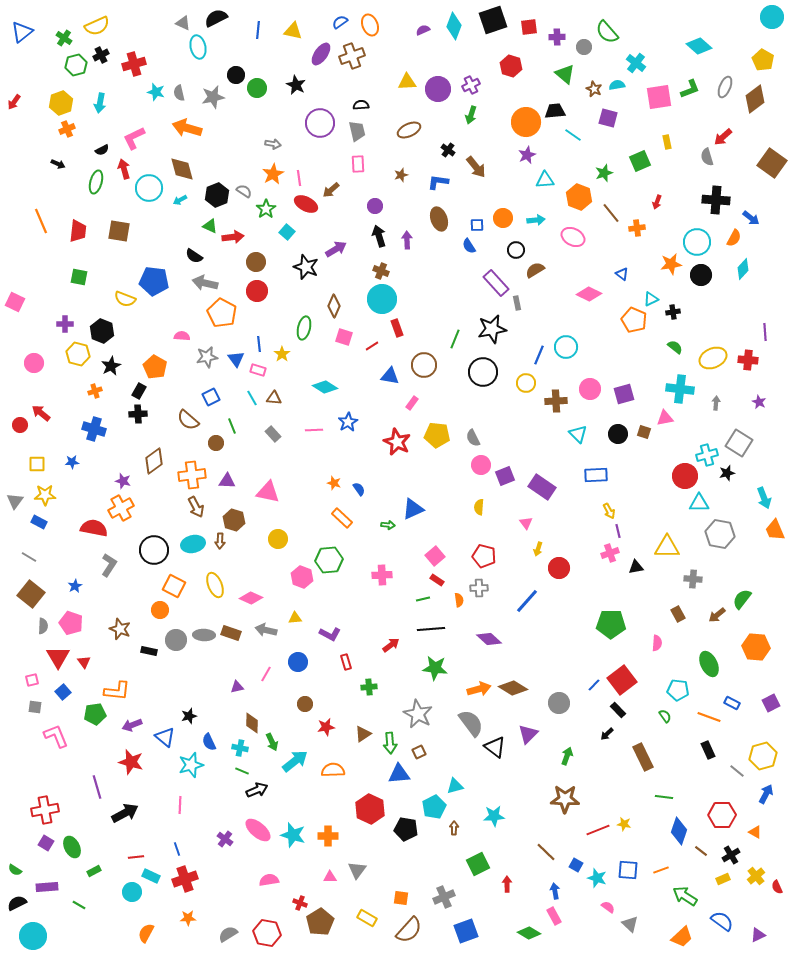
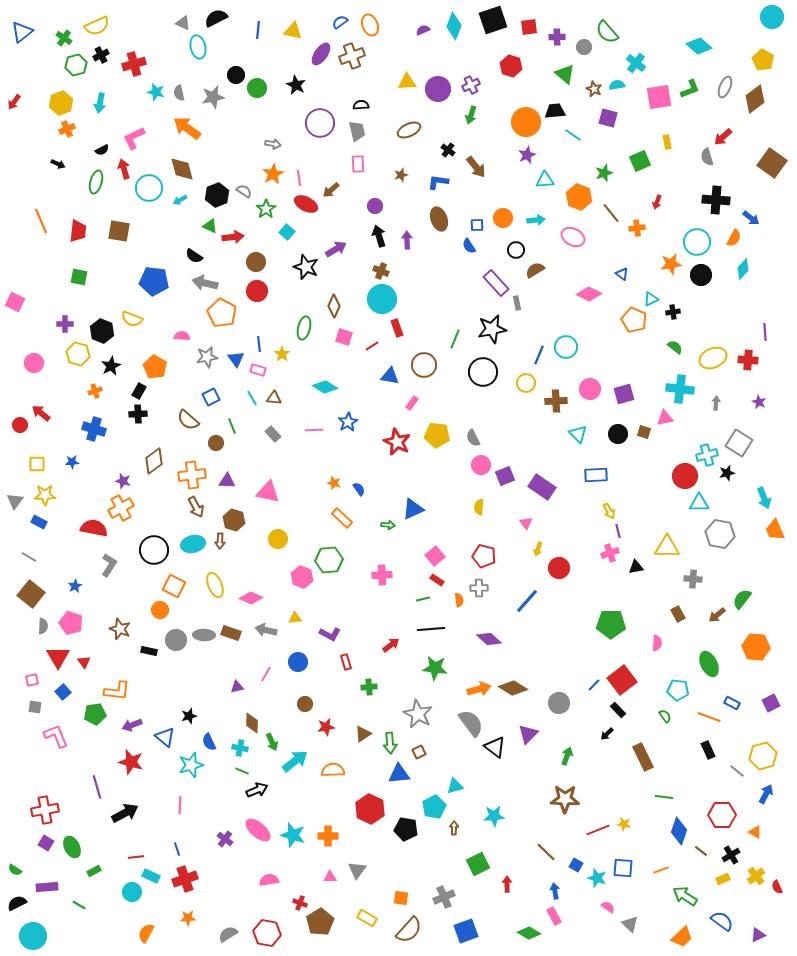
orange arrow at (187, 128): rotated 20 degrees clockwise
yellow semicircle at (125, 299): moved 7 px right, 20 px down
blue square at (628, 870): moved 5 px left, 2 px up
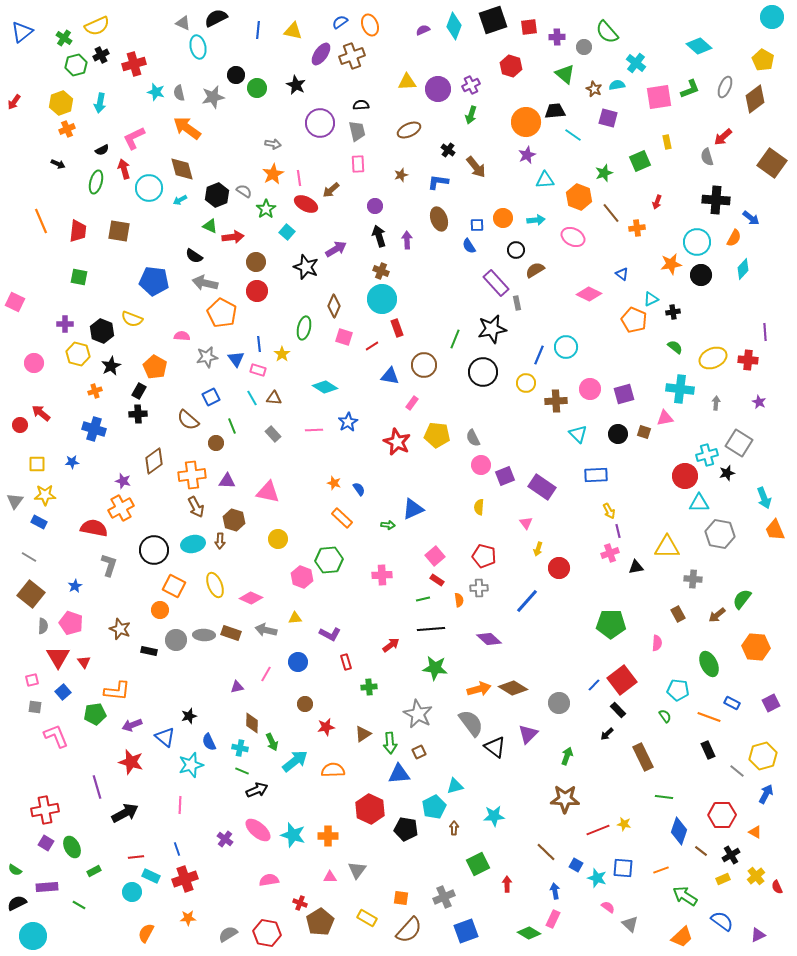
gray L-shape at (109, 565): rotated 15 degrees counterclockwise
pink rectangle at (554, 916): moved 1 px left, 3 px down; rotated 54 degrees clockwise
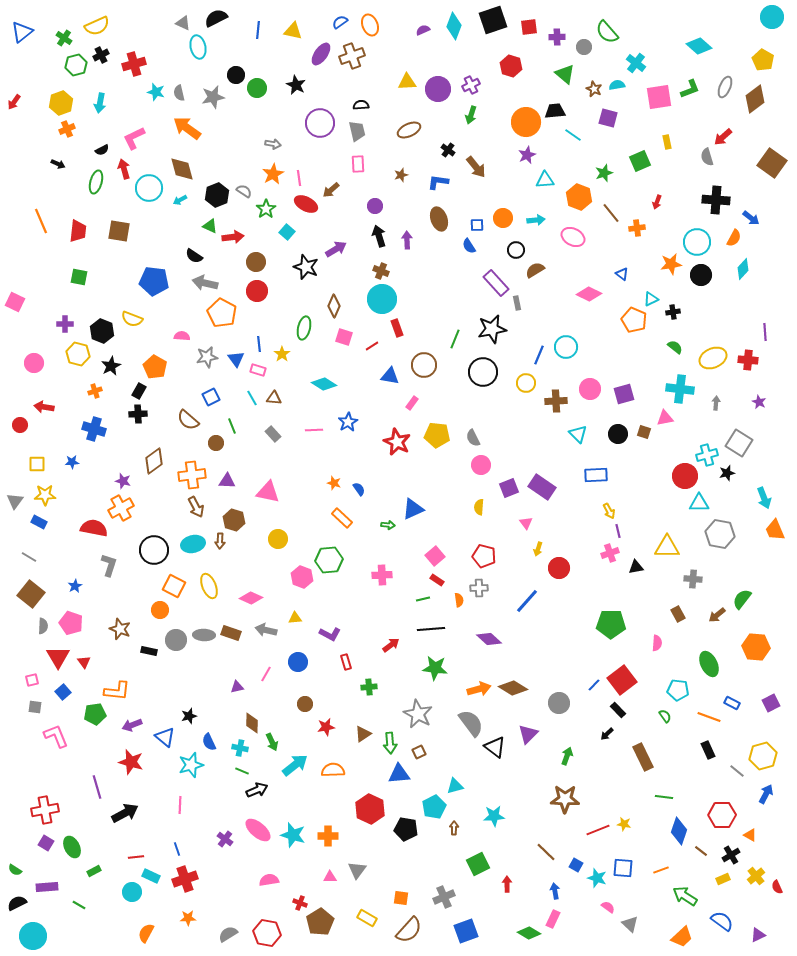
cyan diamond at (325, 387): moved 1 px left, 3 px up
red arrow at (41, 413): moved 3 px right, 6 px up; rotated 30 degrees counterclockwise
purple square at (505, 476): moved 4 px right, 12 px down
yellow ellipse at (215, 585): moved 6 px left, 1 px down
cyan arrow at (295, 761): moved 4 px down
orange triangle at (755, 832): moved 5 px left, 3 px down
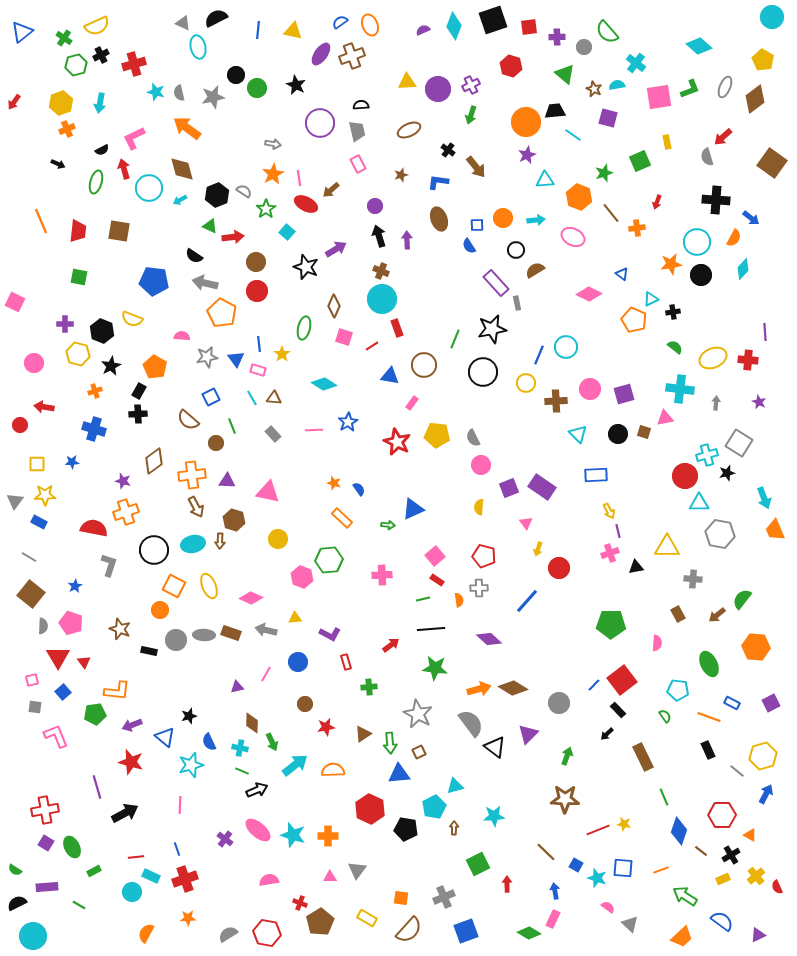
pink rectangle at (358, 164): rotated 24 degrees counterclockwise
orange cross at (121, 508): moved 5 px right, 4 px down; rotated 10 degrees clockwise
green line at (664, 797): rotated 60 degrees clockwise
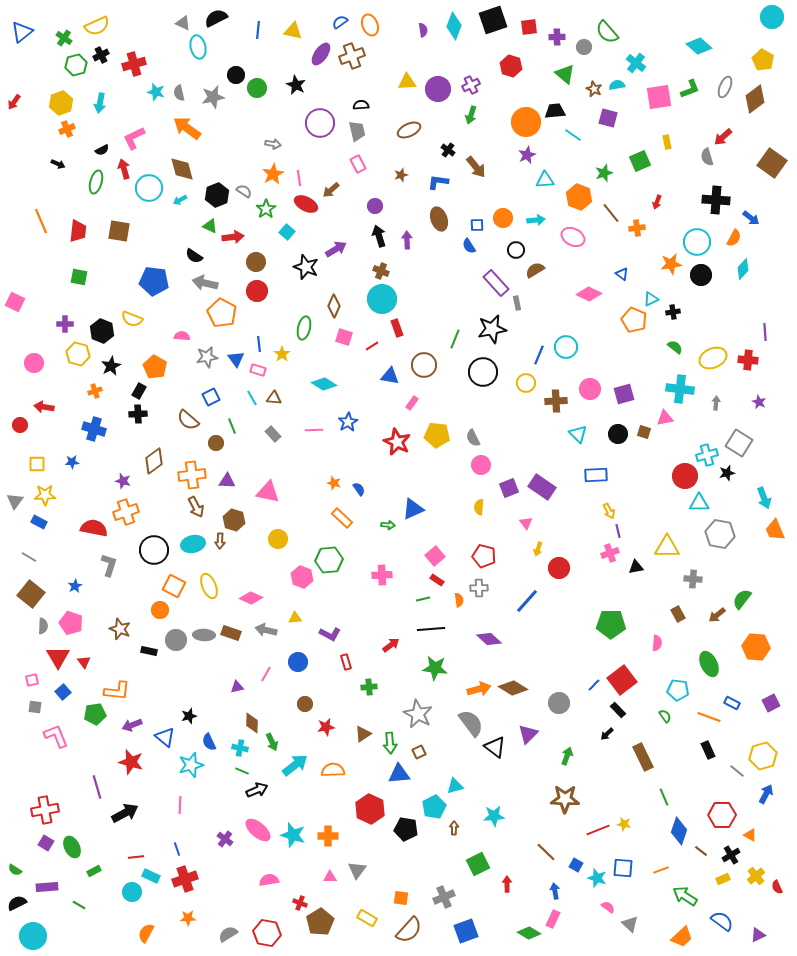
purple semicircle at (423, 30): rotated 104 degrees clockwise
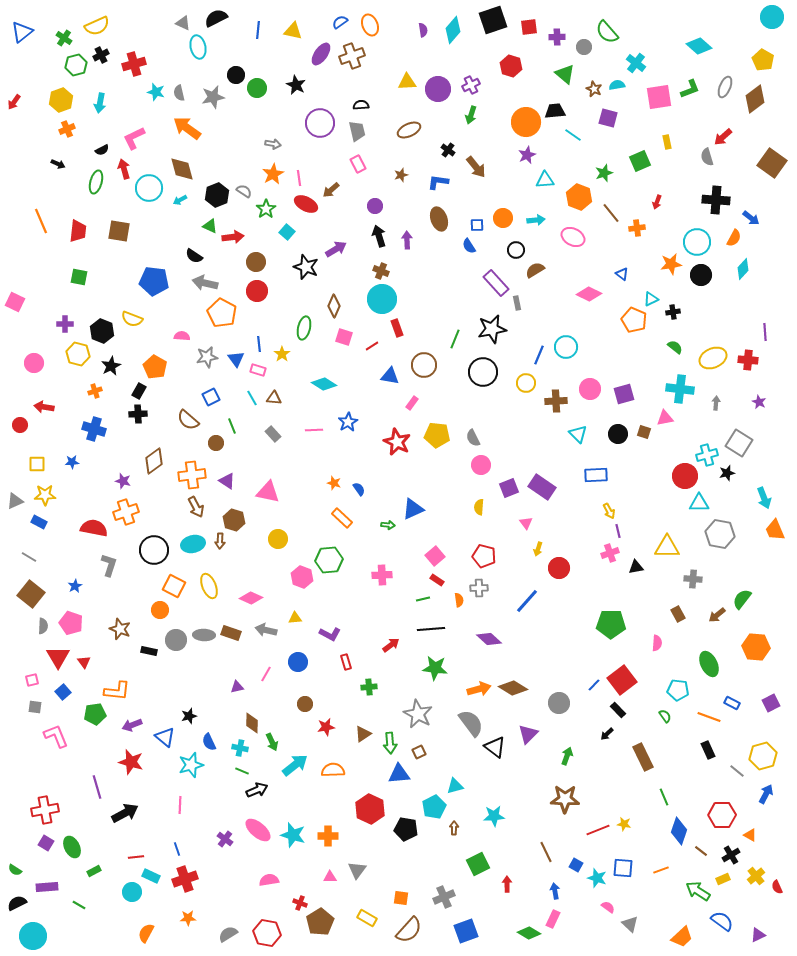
cyan diamond at (454, 26): moved 1 px left, 4 px down; rotated 20 degrees clockwise
yellow hexagon at (61, 103): moved 3 px up
purple triangle at (227, 481): rotated 30 degrees clockwise
gray triangle at (15, 501): rotated 30 degrees clockwise
brown line at (546, 852): rotated 20 degrees clockwise
green arrow at (685, 896): moved 13 px right, 5 px up
